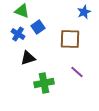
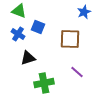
green triangle: moved 3 px left
blue square: rotated 32 degrees counterclockwise
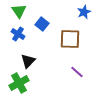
green triangle: rotated 35 degrees clockwise
blue square: moved 4 px right, 3 px up; rotated 16 degrees clockwise
black triangle: moved 3 px down; rotated 28 degrees counterclockwise
green cross: moved 25 px left; rotated 18 degrees counterclockwise
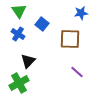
blue star: moved 3 px left, 1 px down; rotated 16 degrees clockwise
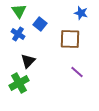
blue star: rotated 24 degrees clockwise
blue square: moved 2 px left
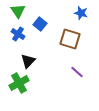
green triangle: moved 1 px left
brown square: rotated 15 degrees clockwise
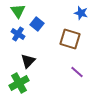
blue square: moved 3 px left
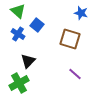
green triangle: rotated 14 degrees counterclockwise
blue square: moved 1 px down
purple line: moved 2 px left, 2 px down
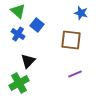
brown square: moved 1 px right, 1 px down; rotated 10 degrees counterclockwise
purple line: rotated 64 degrees counterclockwise
